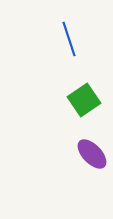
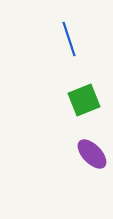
green square: rotated 12 degrees clockwise
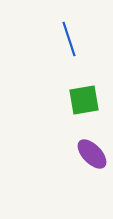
green square: rotated 12 degrees clockwise
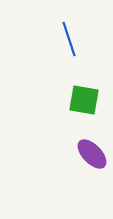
green square: rotated 20 degrees clockwise
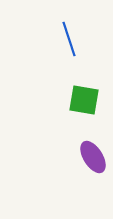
purple ellipse: moved 1 px right, 3 px down; rotated 12 degrees clockwise
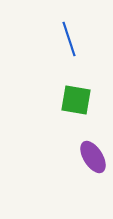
green square: moved 8 px left
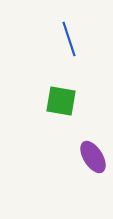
green square: moved 15 px left, 1 px down
